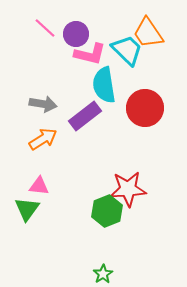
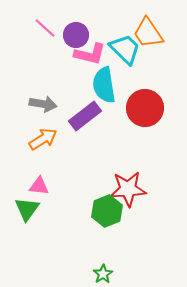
purple circle: moved 1 px down
cyan trapezoid: moved 2 px left, 1 px up
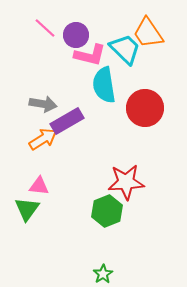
pink L-shape: moved 1 px down
purple rectangle: moved 18 px left, 5 px down; rotated 8 degrees clockwise
red star: moved 2 px left, 7 px up
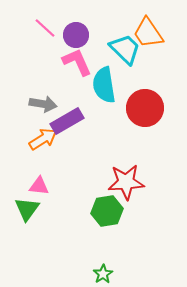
pink L-shape: moved 13 px left, 7 px down; rotated 128 degrees counterclockwise
green hexagon: rotated 12 degrees clockwise
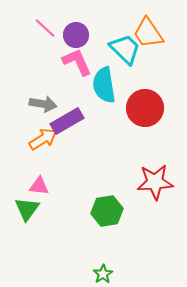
red star: moved 29 px right
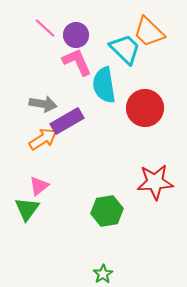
orange trapezoid: moved 1 px right, 1 px up; rotated 12 degrees counterclockwise
pink triangle: rotated 45 degrees counterclockwise
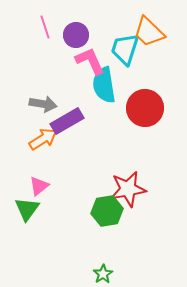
pink line: moved 1 px up; rotated 30 degrees clockwise
cyan trapezoid: rotated 116 degrees counterclockwise
pink L-shape: moved 13 px right, 1 px up
red star: moved 27 px left, 7 px down; rotated 6 degrees counterclockwise
